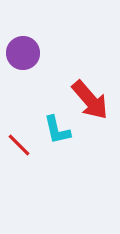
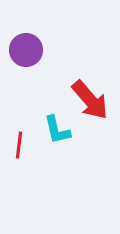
purple circle: moved 3 px right, 3 px up
red line: rotated 52 degrees clockwise
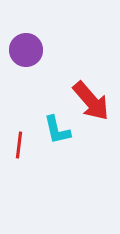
red arrow: moved 1 px right, 1 px down
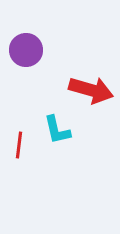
red arrow: moved 11 px up; rotated 33 degrees counterclockwise
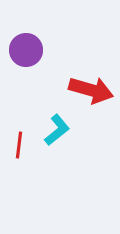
cyan L-shape: rotated 116 degrees counterclockwise
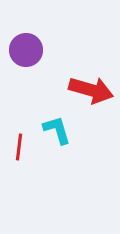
cyan L-shape: rotated 68 degrees counterclockwise
red line: moved 2 px down
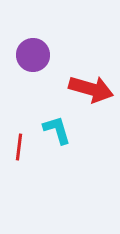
purple circle: moved 7 px right, 5 px down
red arrow: moved 1 px up
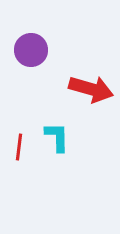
purple circle: moved 2 px left, 5 px up
cyan L-shape: moved 7 px down; rotated 16 degrees clockwise
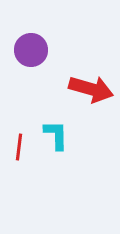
cyan L-shape: moved 1 px left, 2 px up
